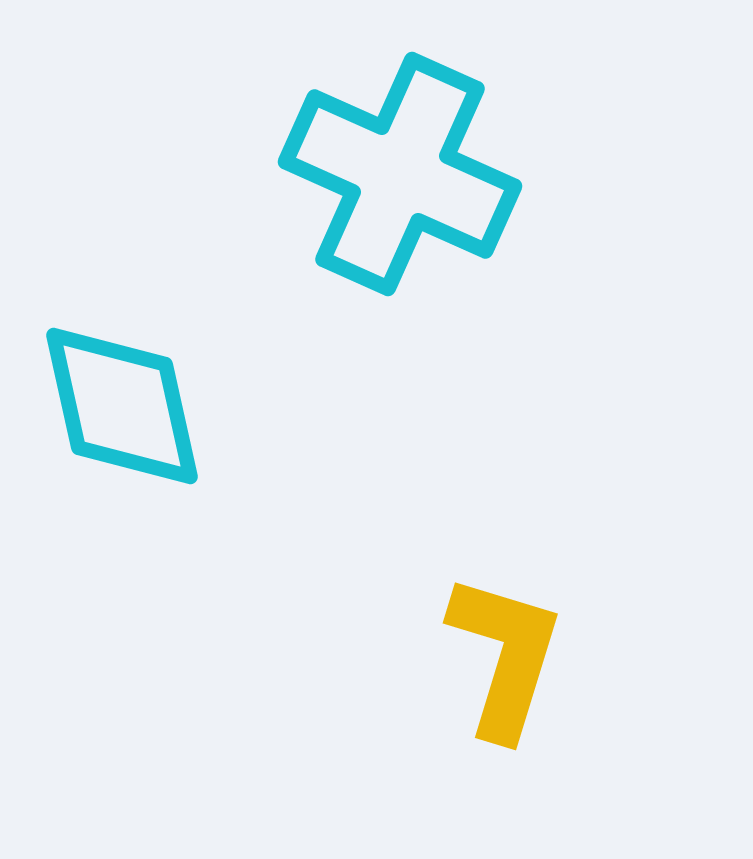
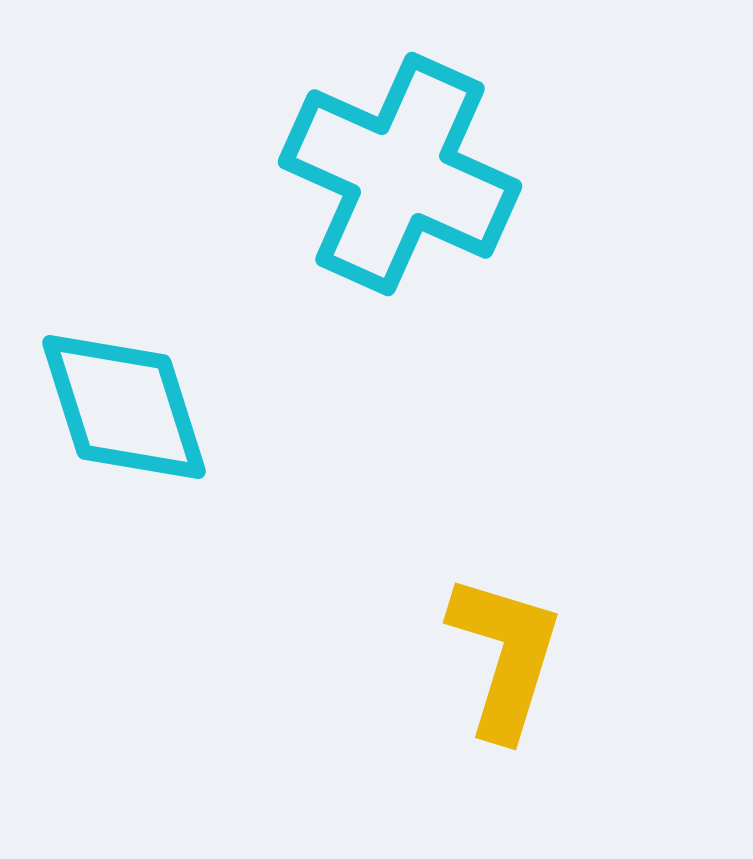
cyan diamond: moved 2 px right, 1 px down; rotated 5 degrees counterclockwise
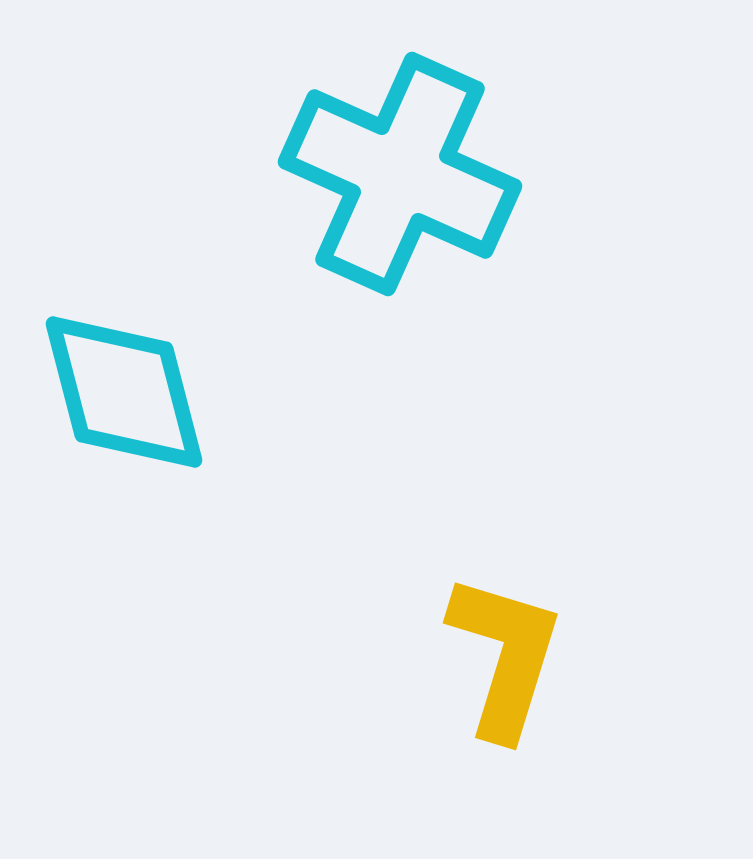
cyan diamond: moved 15 px up; rotated 3 degrees clockwise
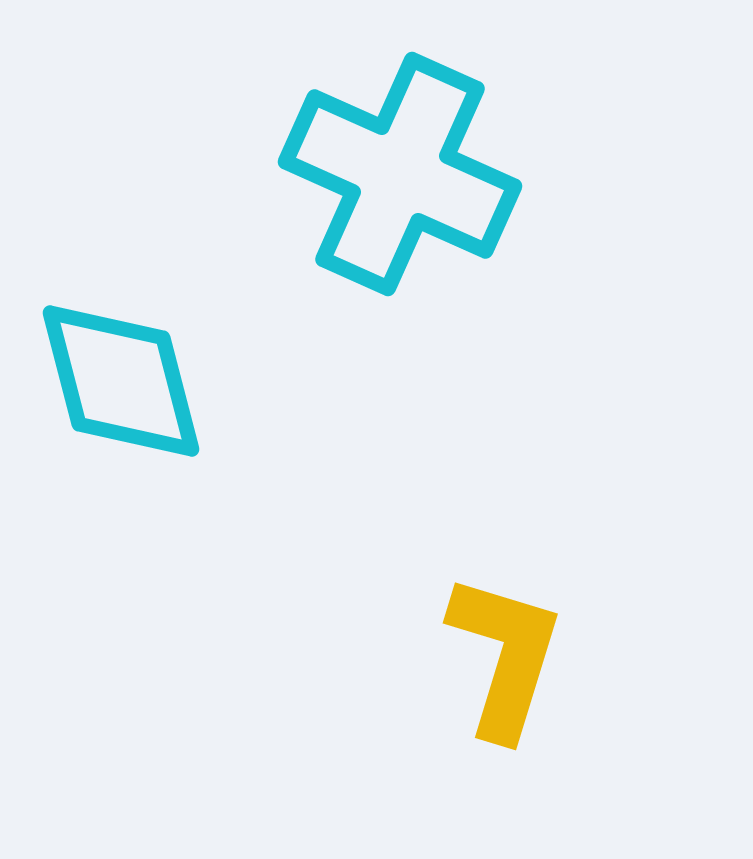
cyan diamond: moved 3 px left, 11 px up
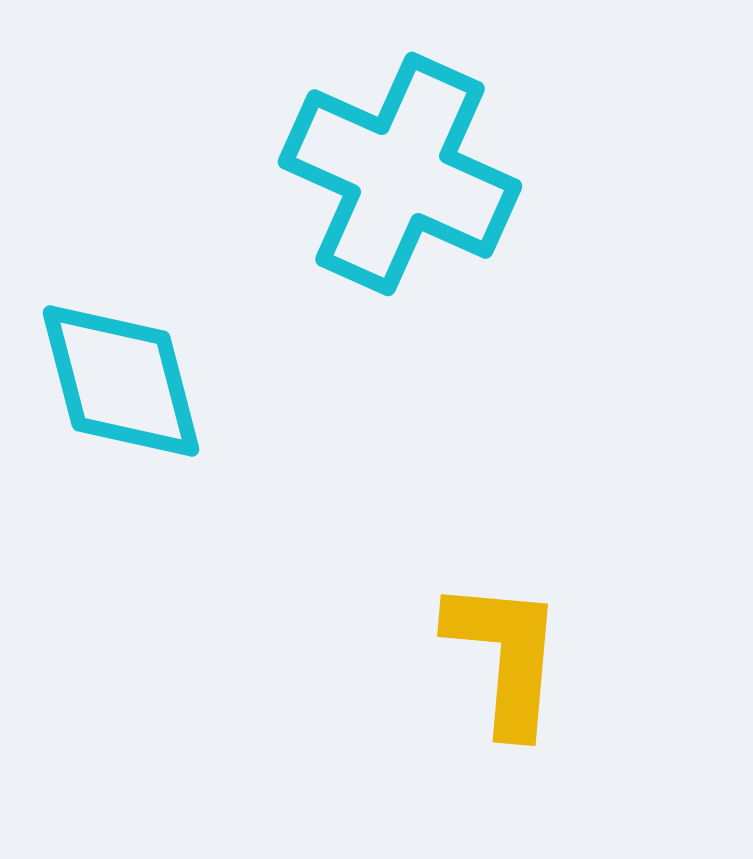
yellow L-shape: rotated 12 degrees counterclockwise
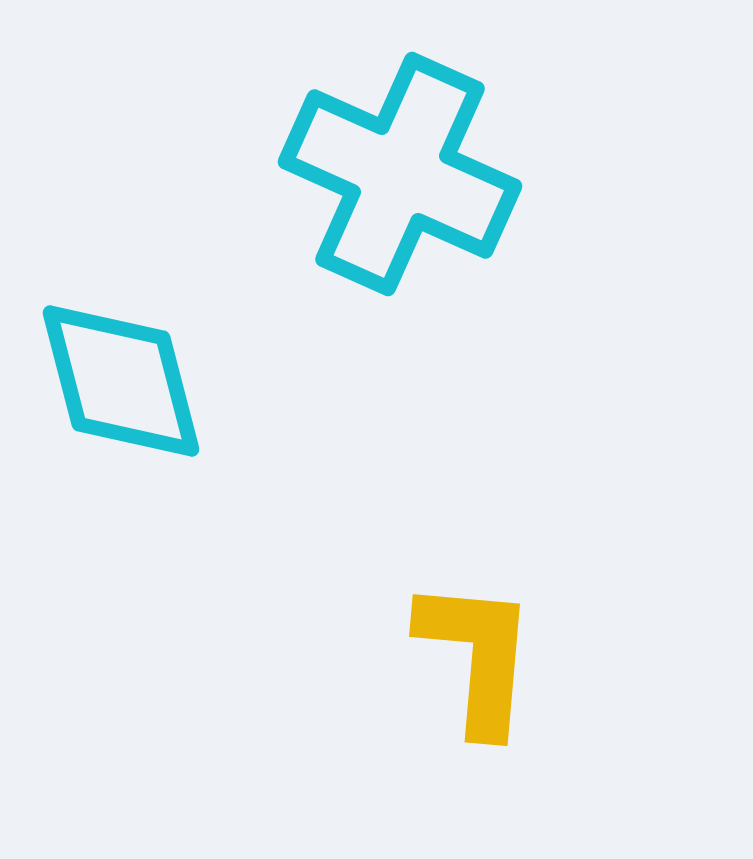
yellow L-shape: moved 28 px left
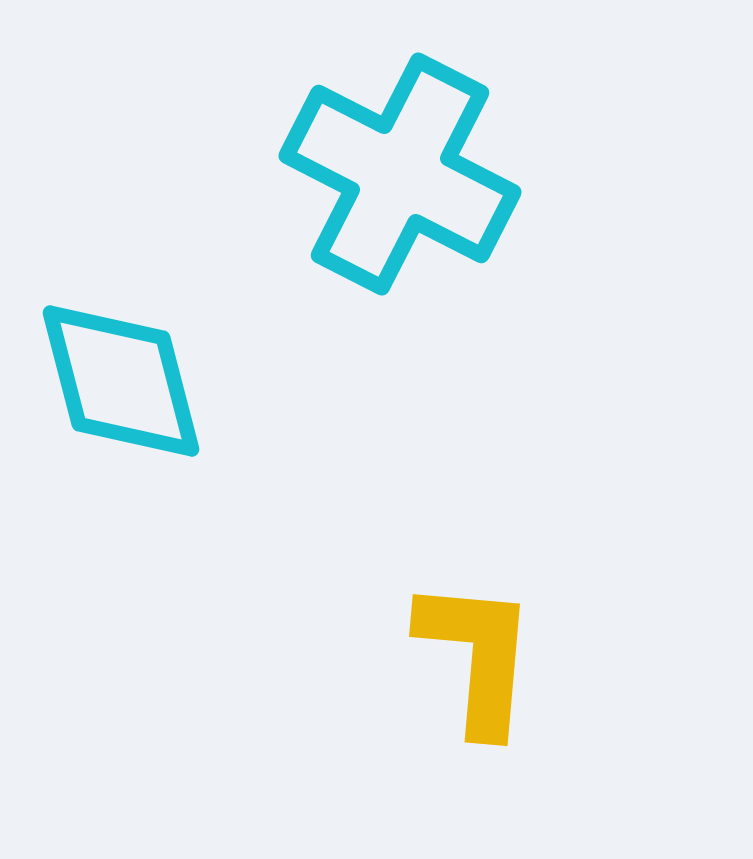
cyan cross: rotated 3 degrees clockwise
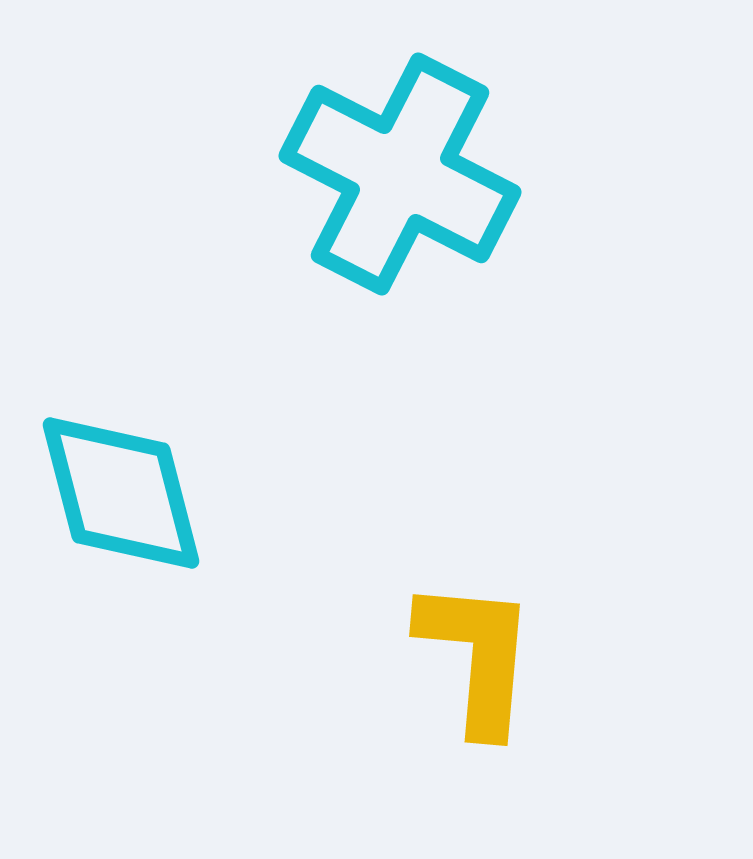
cyan diamond: moved 112 px down
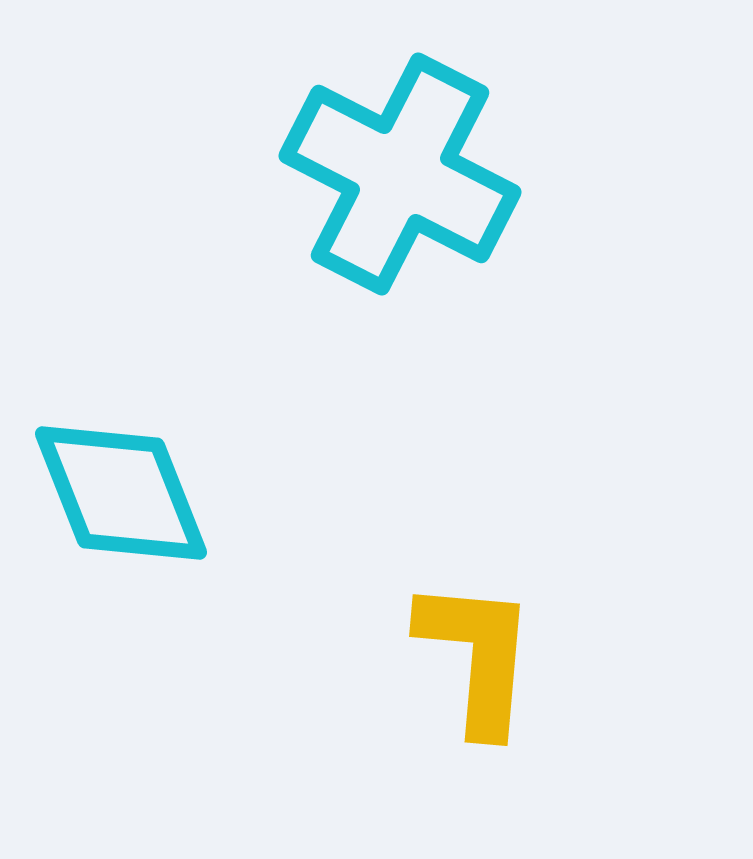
cyan diamond: rotated 7 degrees counterclockwise
